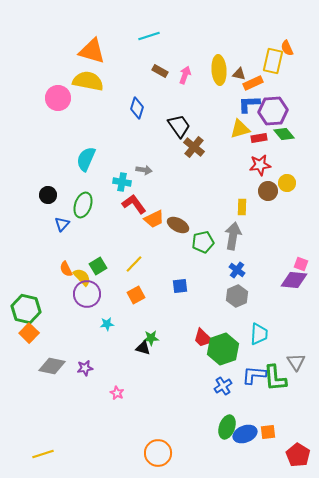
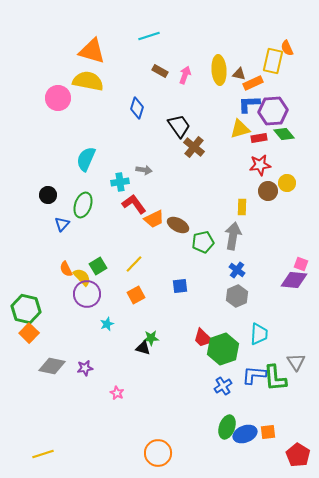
cyan cross at (122, 182): moved 2 px left; rotated 18 degrees counterclockwise
cyan star at (107, 324): rotated 16 degrees counterclockwise
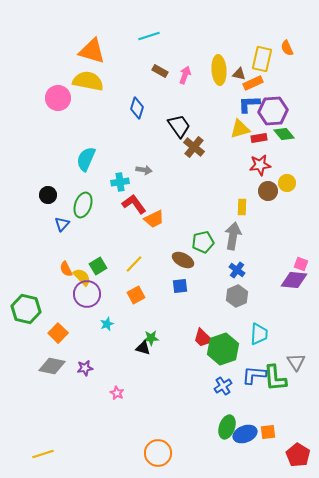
yellow rectangle at (273, 61): moved 11 px left, 2 px up
brown ellipse at (178, 225): moved 5 px right, 35 px down
orange square at (29, 333): moved 29 px right
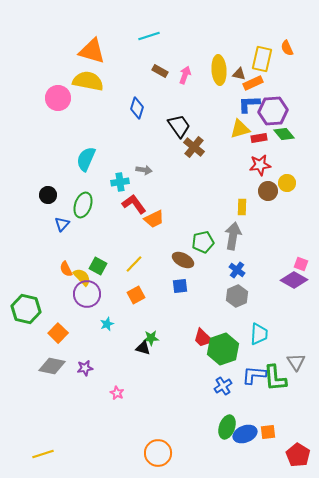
green square at (98, 266): rotated 30 degrees counterclockwise
purple diamond at (294, 280): rotated 24 degrees clockwise
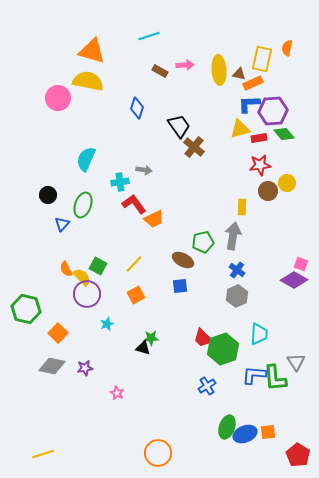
orange semicircle at (287, 48): rotated 35 degrees clockwise
pink arrow at (185, 75): moved 10 px up; rotated 66 degrees clockwise
blue cross at (223, 386): moved 16 px left
